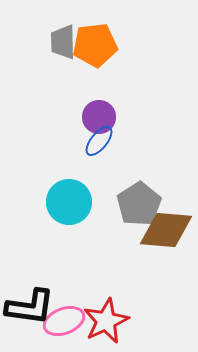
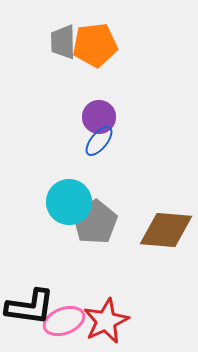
gray pentagon: moved 44 px left, 18 px down
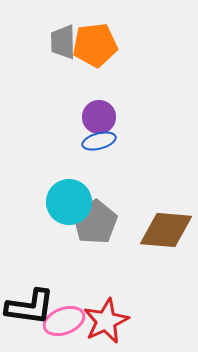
blue ellipse: rotated 36 degrees clockwise
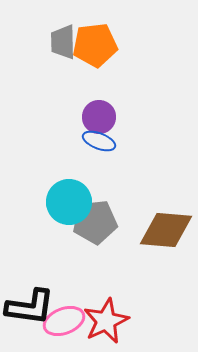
blue ellipse: rotated 36 degrees clockwise
gray pentagon: rotated 27 degrees clockwise
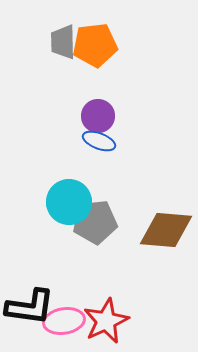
purple circle: moved 1 px left, 1 px up
pink ellipse: rotated 12 degrees clockwise
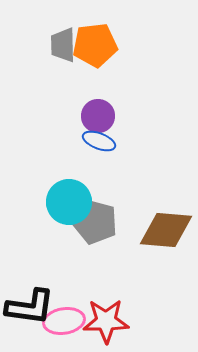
gray trapezoid: moved 3 px down
gray pentagon: rotated 21 degrees clockwise
red star: rotated 24 degrees clockwise
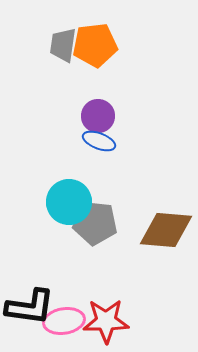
gray trapezoid: rotated 9 degrees clockwise
gray pentagon: moved 1 px down; rotated 9 degrees counterclockwise
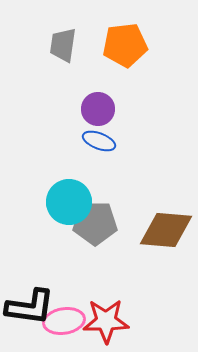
orange pentagon: moved 30 px right
purple circle: moved 7 px up
gray pentagon: rotated 6 degrees counterclockwise
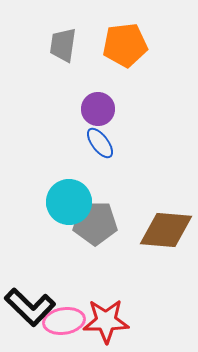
blue ellipse: moved 1 px right, 2 px down; rotated 32 degrees clockwise
black L-shape: rotated 36 degrees clockwise
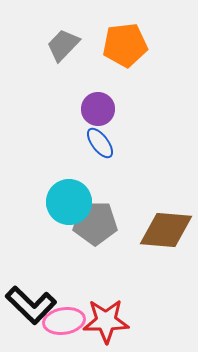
gray trapezoid: rotated 36 degrees clockwise
black L-shape: moved 1 px right, 2 px up
